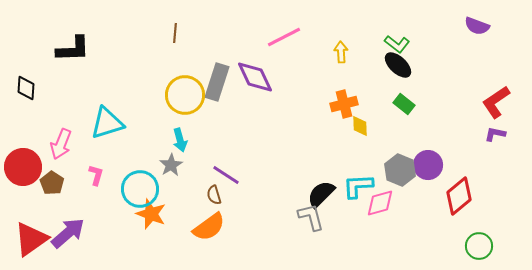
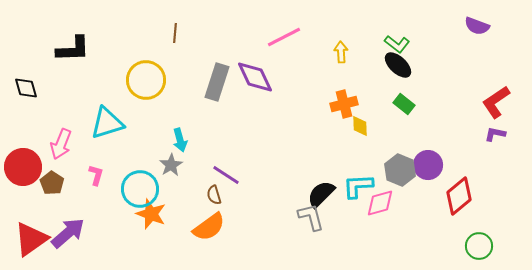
black diamond: rotated 20 degrees counterclockwise
yellow circle: moved 39 px left, 15 px up
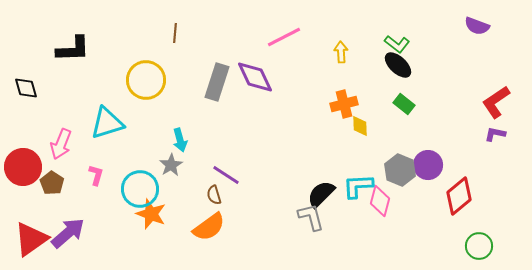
pink diamond: moved 2 px up; rotated 60 degrees counterclockwise
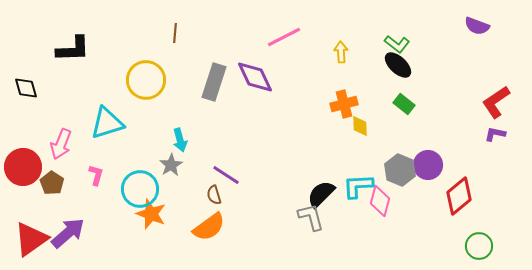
gray rectangle: moved 3 px left
